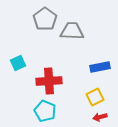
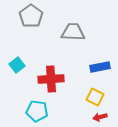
gray pentagon: moved 14 px left, 3 px up
gray trapezoid: moved 1 px right, 1 px down
cyan square: moved 1 px left, 2 px down; rotated 14 degrees counterclockwise
red cross: moved 2 px right, 2 px up
yellow square: rotated 36 degrees counterclockwise
cyan pentagon: moved 8 px left; rotated 15 degrees counterclockwise
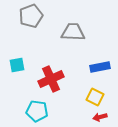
gray pentagon: rotated 15 degrees clockwise
cyan square: rotated 28 degrees clockwise
red cross: rotated 20 degrees counterclockwise
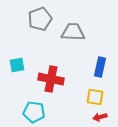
gray pentagon: moved 9 px right, 3 px down
blue rectangle: rotated 66 degrees counterclockwise
red cross: rotated 35 degrees clockwise
yellow square: rotated 18 degrees counterclockwise
cyan pentagon: moved 3 px left, 1 px down
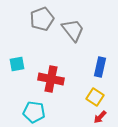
gray pentagon: moved 2 px right
gray trapezoid: moved 2 px up; rotated 50 degrees clockwise
cyan square: moved 1 px up
yellow square: rotated 24 degrees clockwise
red arrow: rotated 32 degrees counterclockwise
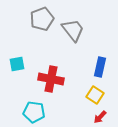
yellow square: moved 2 px up
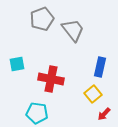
yellow square: moved 2 px left, 1 px up; rotated 18 degrees clockwise
cyan pentagon: moved 3 px right, 1 px down
red arrow: moved 4 px right, 3 px up
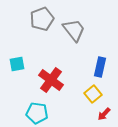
gray trapezoid: moved 1 px right
red cross: moved 1 px down; rotated 25 degrees clockwise
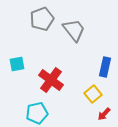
blue rectangle: moved 5 px right
cyan pentagon: rotated 20 degrees counterclockwise
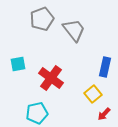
cyan square: moved 1 px right
red cross: moved 2 px up
